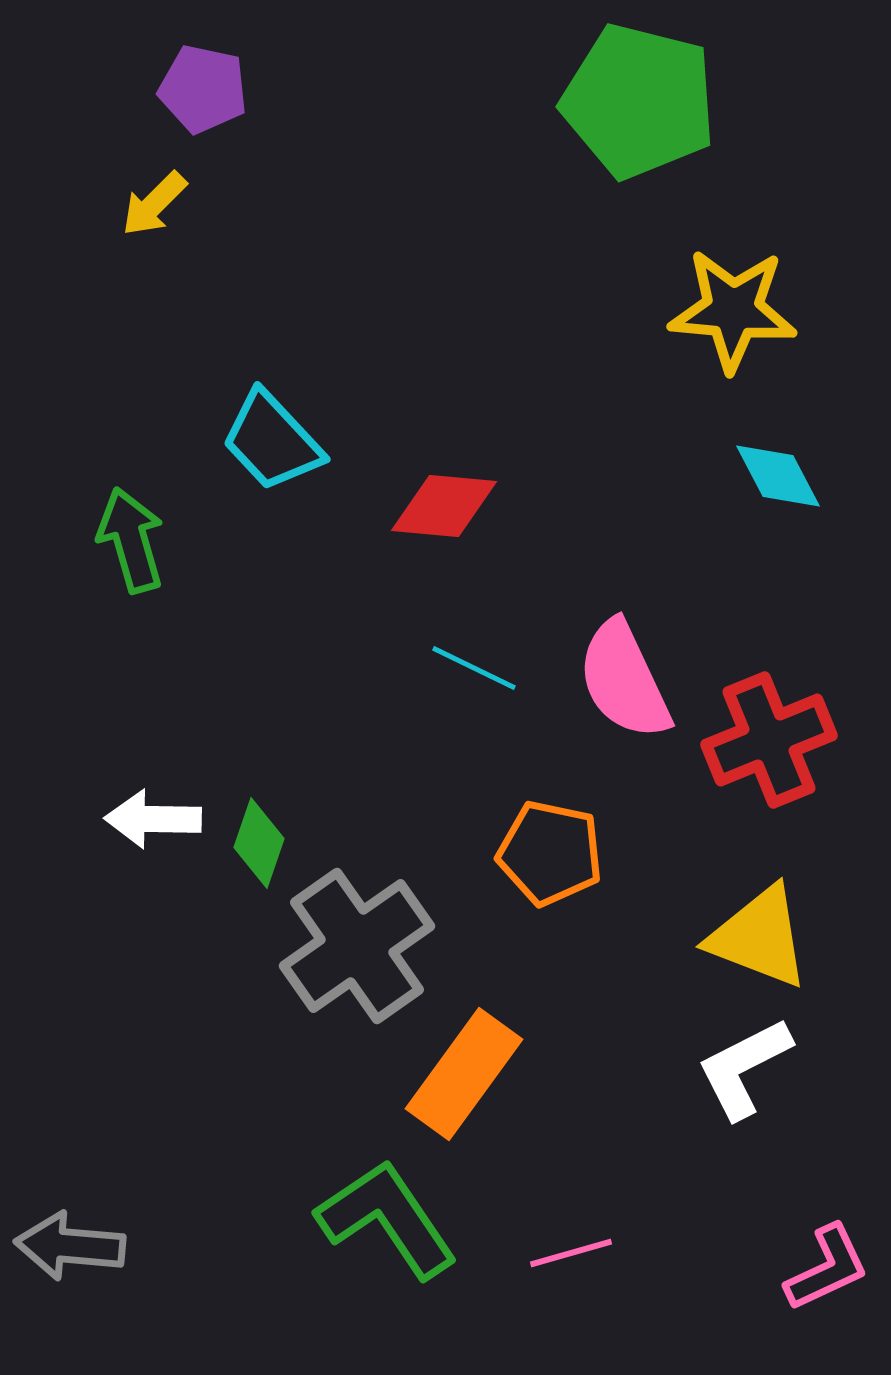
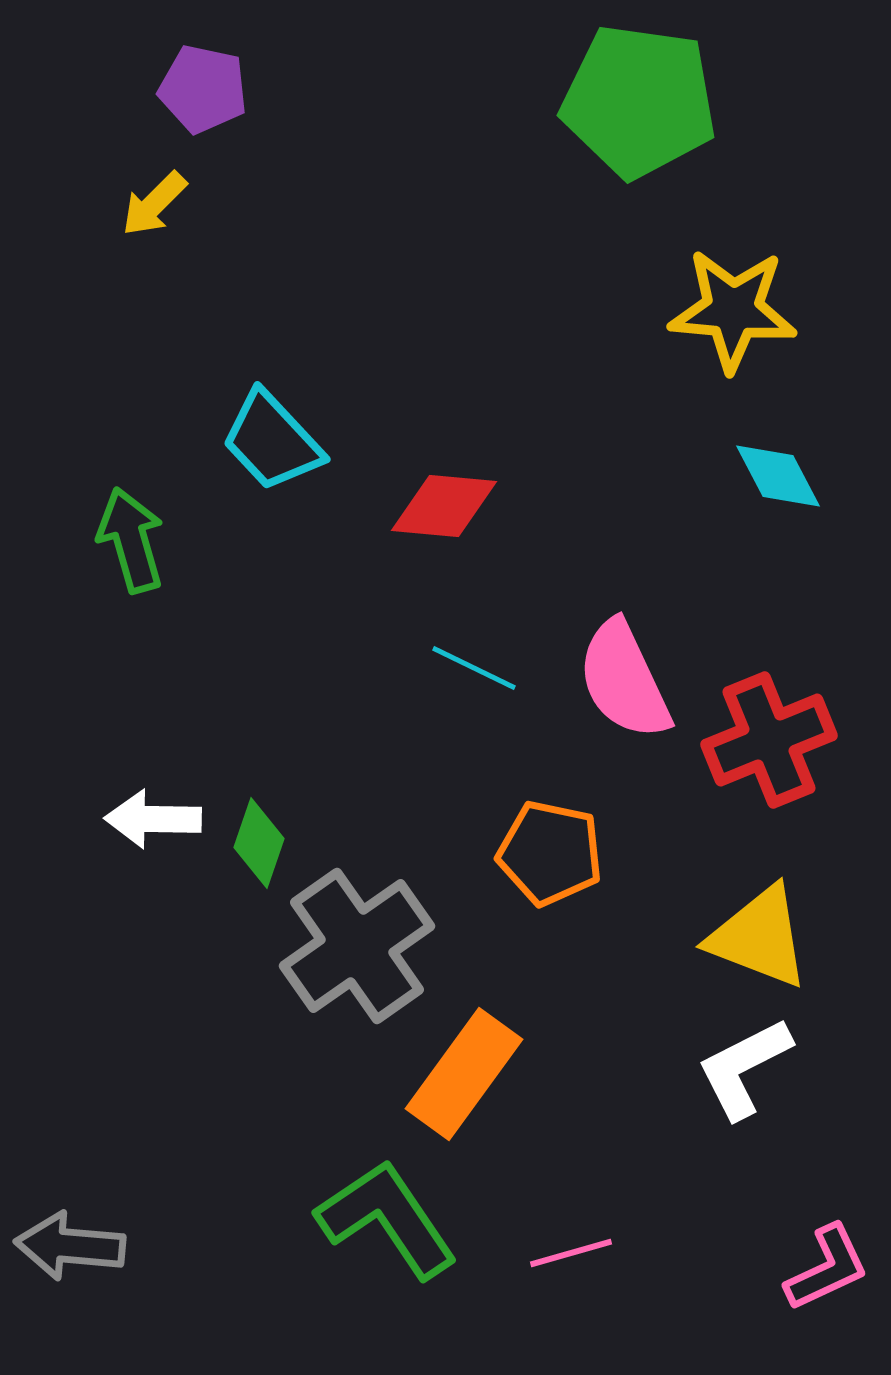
green pentagon: rotated 6 degrees counterclockwise
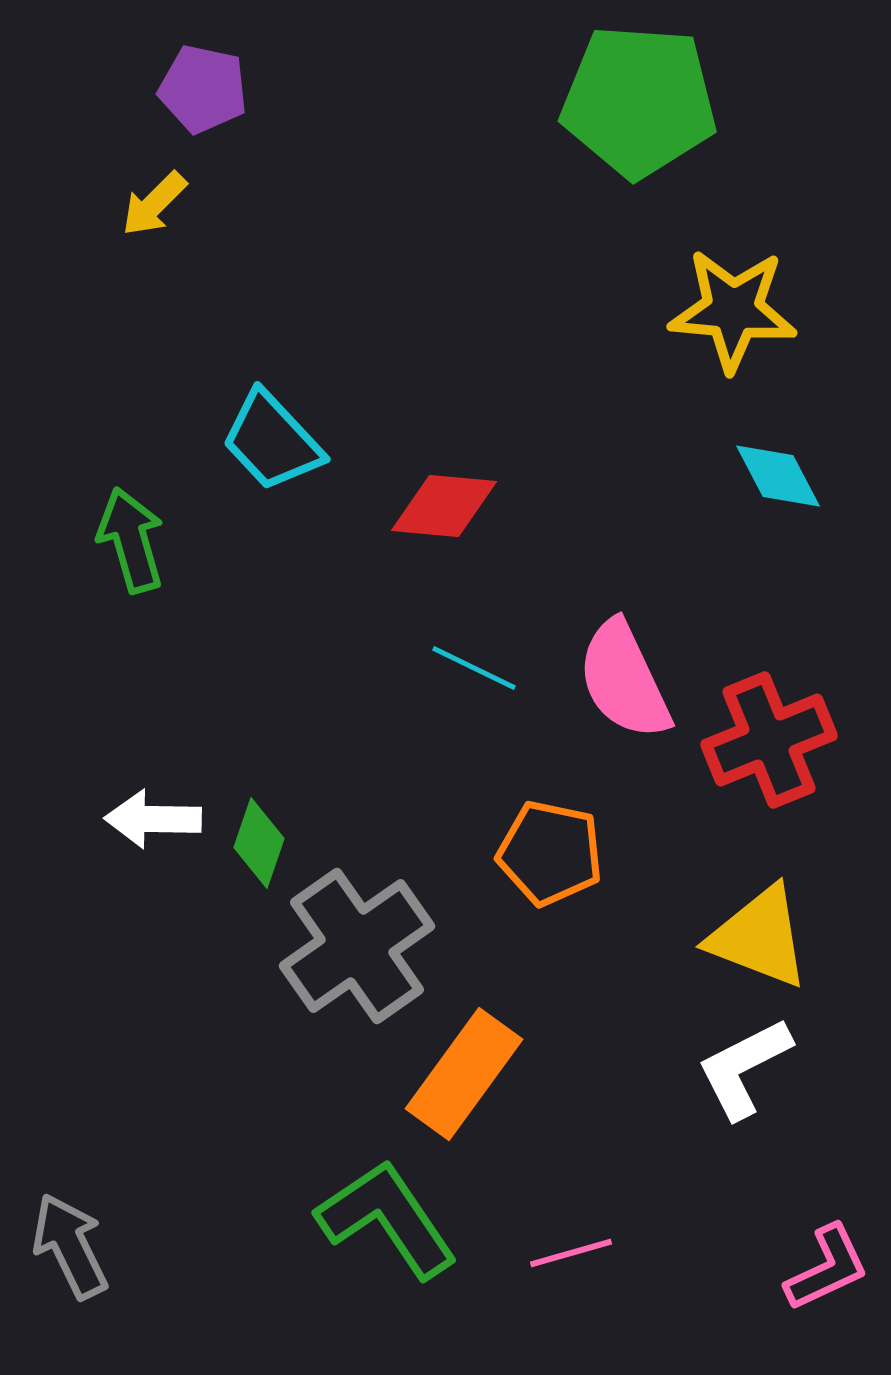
green pentagon: rotated 4 degrees counterclockwise
gray arrow: rotated 59 degrees clockwise
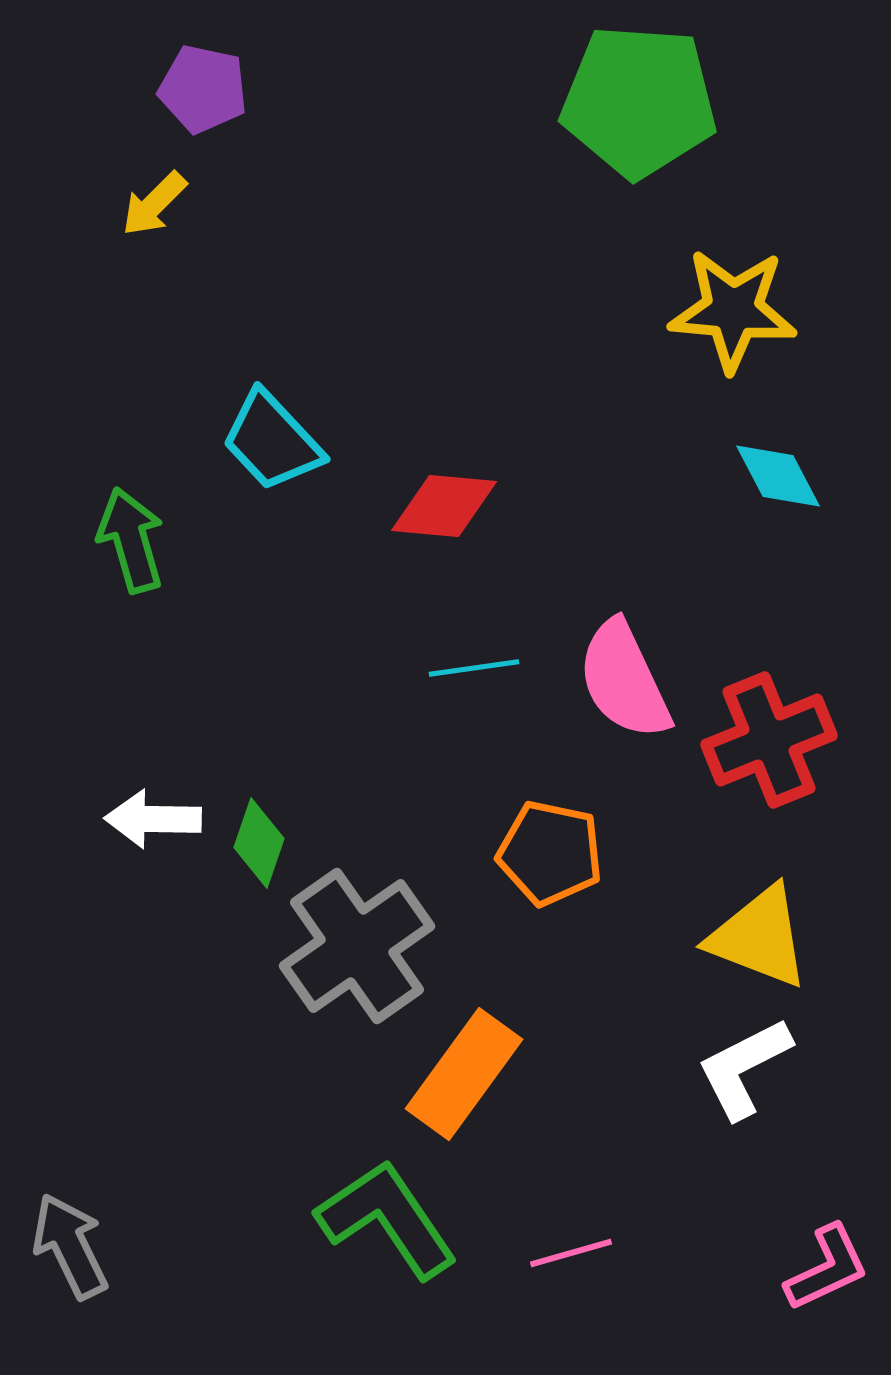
cyan line: rotated 34 degrees counterclockwise
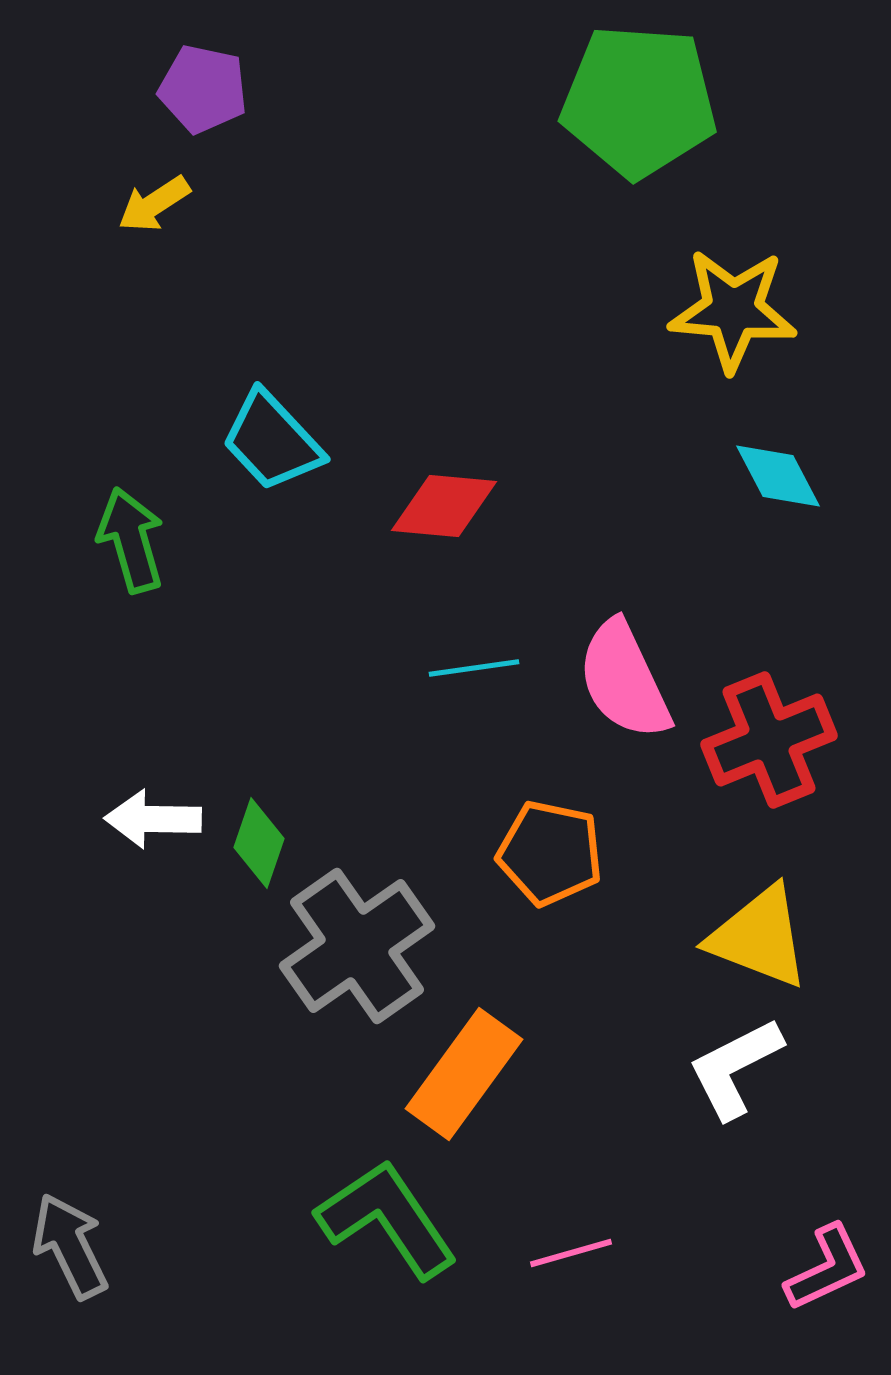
yellow arrow: rotated 12 degrees clockwise
white L-shape: moved 9 px left
